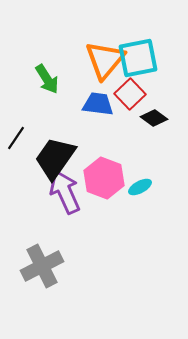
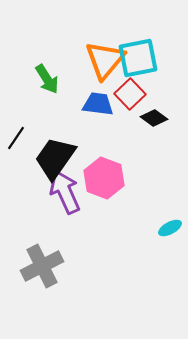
cyan ellipse: moved 30 px right, 41 px down
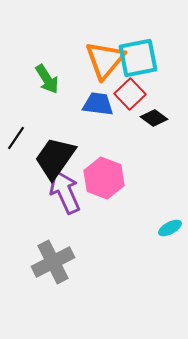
gray cross: moved 11 px right, 4 px up
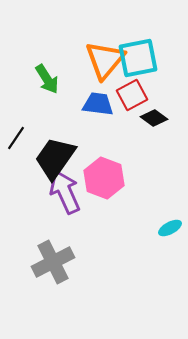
red square: moved 2 px right, 1 px down; rotated 16 degrees clockwise
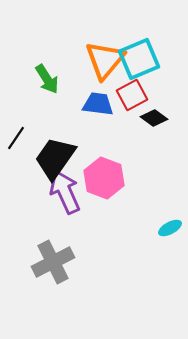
cyan square: moved 1 px right, 1 px down; rotated 12 degrees counterclockwise
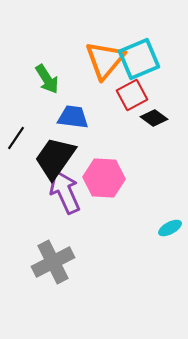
blue trapezoid: moved 25 px left, 13 px down
pink hexagon: rotated 18 degrees counterclockwise
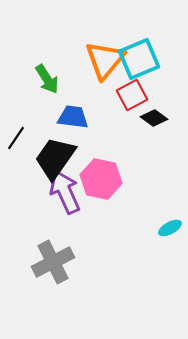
pink hexagon: moved 3 px left, 1 px down; rotated 9 degrees clockwise
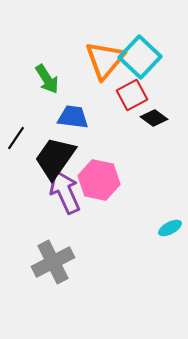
cyan square: moved 1 px right, 2 px up; rotated 24 degrees counterclockwise
pink hexagon: moved 2 px left, 1 px down
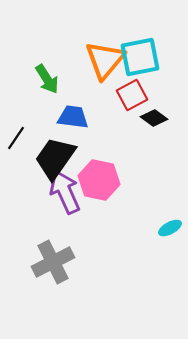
cyan square: rotated 36 degrees clockwise
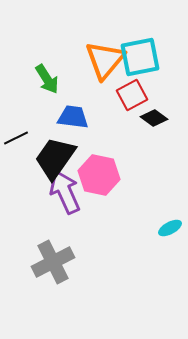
black line: rotated 30 degrees clockwise
pink hexagon: moved 5 px up
